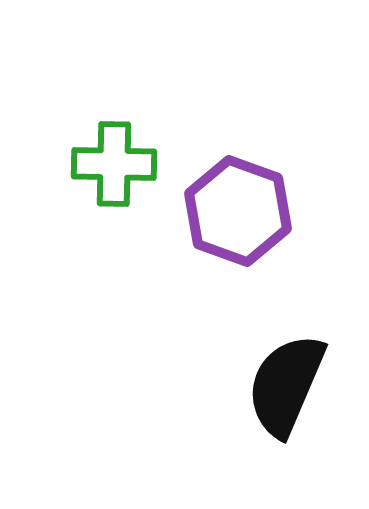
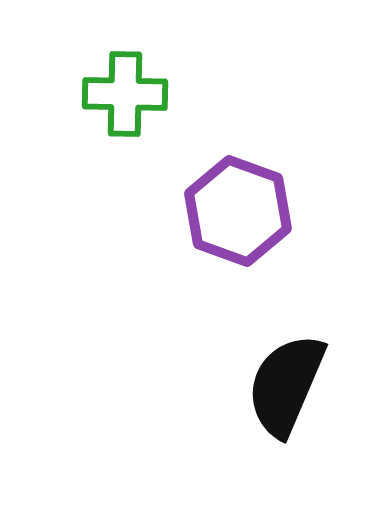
green cross: moved 11 px right, 70 px up
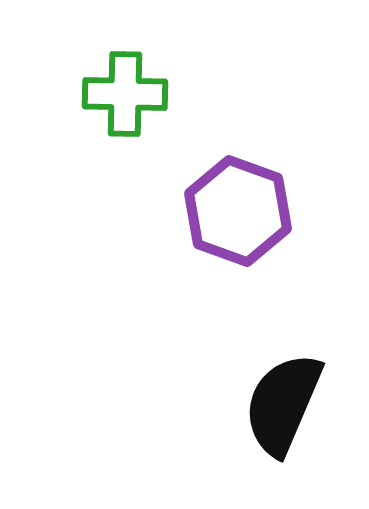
black semicircle: moved 3 px left, 19 px down
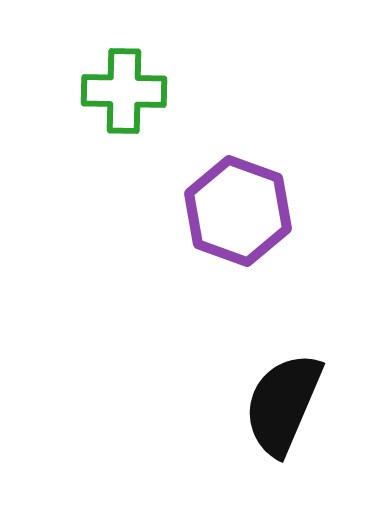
green cross: moved 1 px left, 3 px up
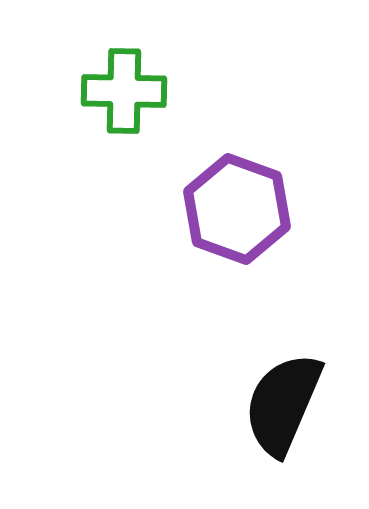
purple hexagon: moved 1 px left, 2 px up
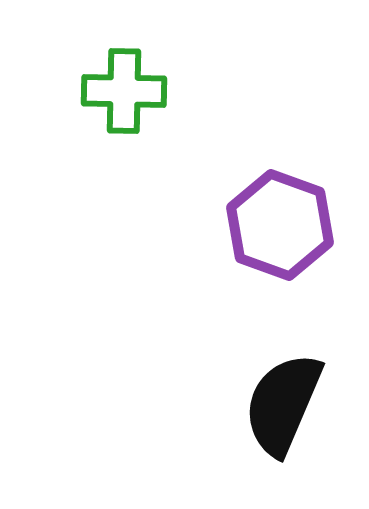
purple hexagon: moved 43 px right, 16 px down
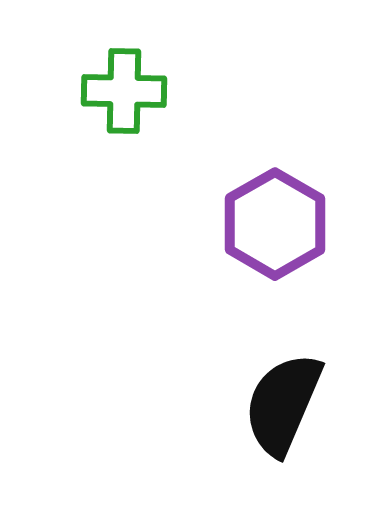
purple hexagon: moved 5 px left, 1 px up; rotated 10 degrees clockwise
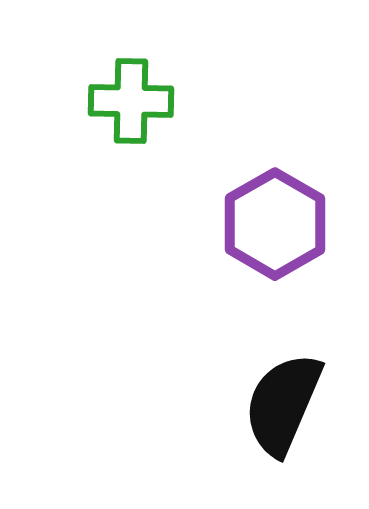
green cross: moved 7 px right, 10 px down
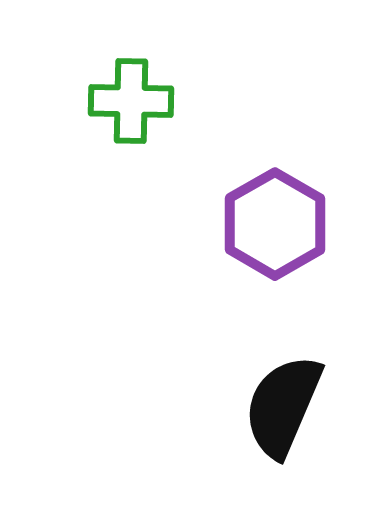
black semicircle: moved 2 px down
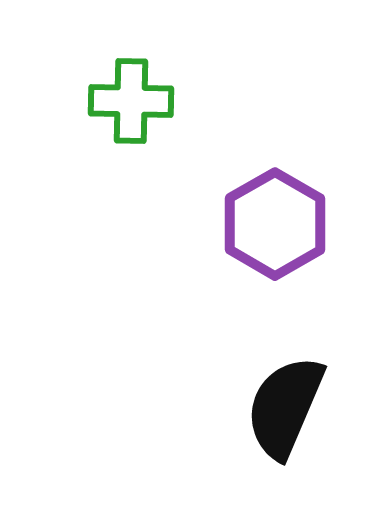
black semicircle: moved 2 px right, 1 px down
